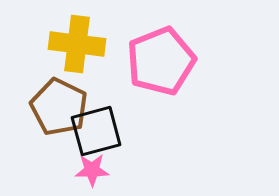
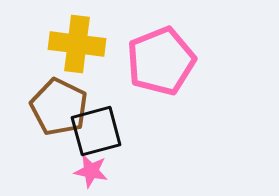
pink star: moved 1 px left, 1 px down; rotated 12 degrees clockwise
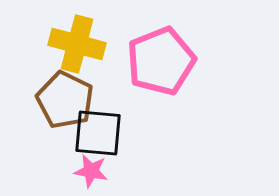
yellow cross: rotated 8 degrees clockwise
brown pentagon: moved 6 px right, 7 px up
black square: moved 2 px right, 2 px down; rotated 20 degrees clockwise
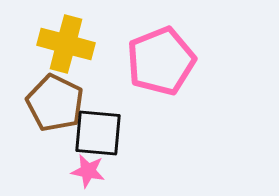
yellow cross: moved 11 px left
brown pentagon: moved 10 px left, 3 px down
pink star: moved 3 px left
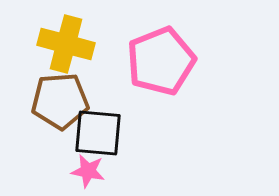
brown pentagon: moved 5 px right, 2 px up; rotated 30 degrees counterclockwise
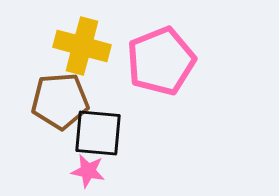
yellow cross: moved 16 px right, 2 px down
